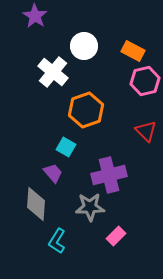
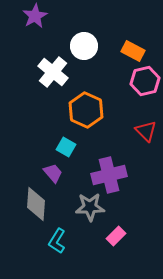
purple star: rotated 10 degrees clockwise
orange hexagon: rotated 16 degrees counterclockwise
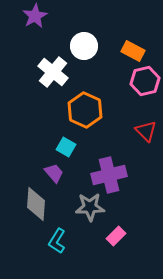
orange hexagon: moved 1 px left
purple trapezoid: moved 1 px right
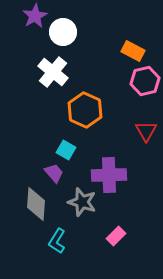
white circle: moved 21 px left, 14 px up
red triangle: rotated 15 degrees clockwise
cyan square: moved 3 px down
purple cross: rotated 12 degrees clockwise
gray star: moved 8 px left, 5 px up; rotated 20 degrees clockwise
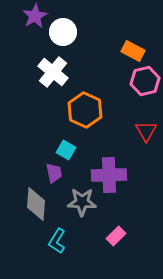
purple trapezoid: rotated 30 degrees clockwise
gray star: rotated 16 degrees counterclockwise
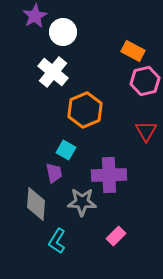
orange hexagon: rotated 12 degrees clockwise
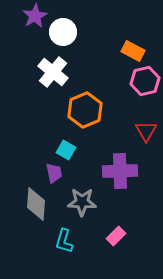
purple cross: moved 11 px right, 4 px up
cyan L-shape: moved 7 px right; rotated 15 degrees counterclockwise
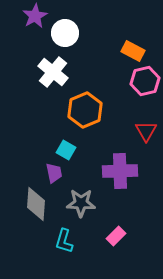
white circle: moved 2 px right, 1 px down
gray star: moved 1 px left, 1 px down
